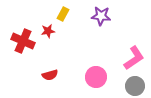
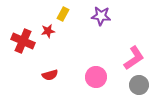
gray circle: moved 4 px right, 1 px up
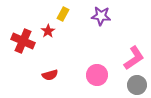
red star: rotated 24 degrees counterclockwise
pink circle: moved 1 px right, 2 px up
gray circle: moved 2 px left
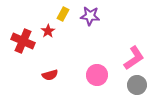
purple star: moved 11 px left
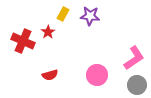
red star: moved 1 px down
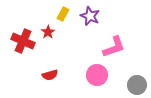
purple star: rotated 18 degrees clockwise
pink L-shape: moved 20 px left, 11 px up; rotated 15 degrees clockwise
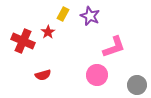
red semicircle: moved 7 px left
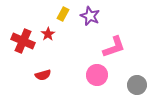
red star: moved 2 px down
